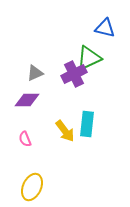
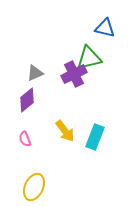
green triangle: rotated 12 degrees clockwise
purple diamond: rotated 40 degrees counterclockwise
cyan rectangle: moved 8 px right, 13 px down; rotated 15 degrees clockwise
yellow ellipse: moved 2 px right
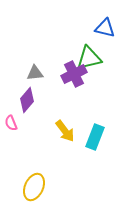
gray triangle: rotated 18 degrees clockwise
purple diamond: rotated 10 degrees counterclockwise
pink semicircle: moved 14 px left, 16 px up
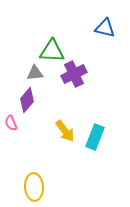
green triangle: moved 37 px left, 7 px up; rotated 16 degrees clockwise
yellow ellipse: rotated 28 degrees counterclockwise
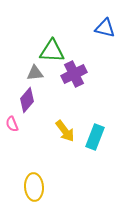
pink semicircle: moved 1 px right, 1 px down
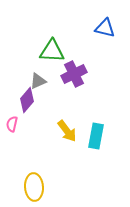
gray triangle: moved 3 px right, 8 px down; rotated 18 degrees counterclockwise
pink semicircle: rotated 35 degrees clockwise
yellow arrow: moved 2 px right
cyan rectangle: moved 1 px right, 1 px up; rotated 10 degrees counterclockwise
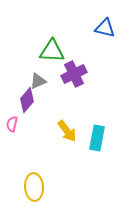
cyan rectangle: moved 1 px right, 2 px down
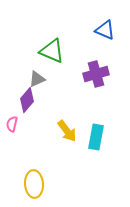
blue triangle: moved 2 px down; rotated 10 degrees clockwise
green triangle: rotated 20 degrees clockwise
purple cross: moved 22 px right; rotated 10 degrees clockwise
gray triangle: moved 1 px left, 2 px up
cyan rectangle: moved 1 px left, 1 px up
yellow ellipse: moved 3 px up
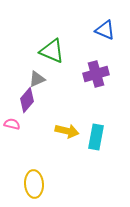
pink semicircle: rotated 91 degrees clockwise
yellow arrow: rotated 40 degrees counterclockwise
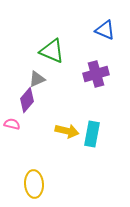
cyan rectangle: moved 4 px left, 3 px up
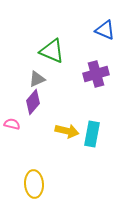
purple diamond: moved 6 px right, 2 px down
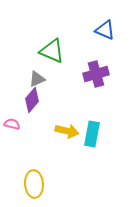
purple diamond: moved 1 px left, 2 px up
